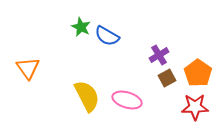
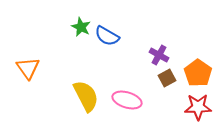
purple cross: rotated 30 degrees counterclockwise
yellow semicircle: moved 1 px left
red star: moved 3 px right
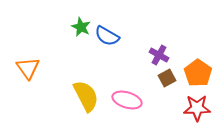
red star: moved 1 px left, 1 px down
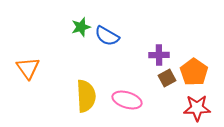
green star: rotated 30 degrees clockwise
purple cross: rotated 30 degrees counterclockwise
orange pentagon: moved 4 px left, 1 px up
yellow semicircle: rotated 24 degrees clockwise
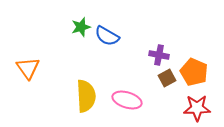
purple cross: rotated 12 degrees clockwise
orange pentagon: rotated 12 degrees counterclockwise
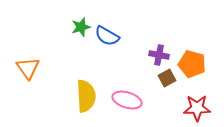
orange pentagon: moved 2 px left, 8 px up; rotated 8 degrees counterclockwise
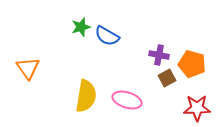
yellow semicircle: rotated 12 degrees clockwise
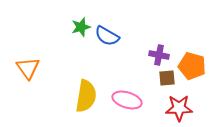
orange pentagon: moved 2 px down
brown square: rotated 24 degrees clockwise
red star: moved 18 px left
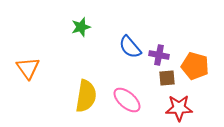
blue semicircle: moved 23 px right, 11 px down; rotated 20 degrees clockwise
orange pentagon: moved 3 px right
pink ellipse: rotated 24 degrees clockwise
